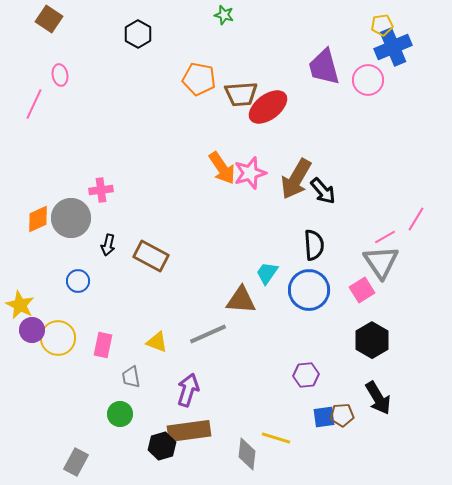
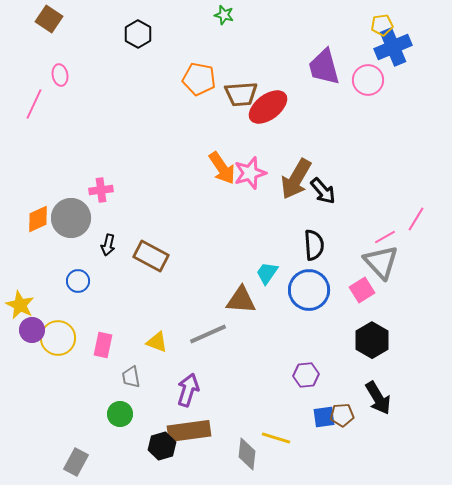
gray triangle at (381, 262): rotated 9 degrees counterclockwise
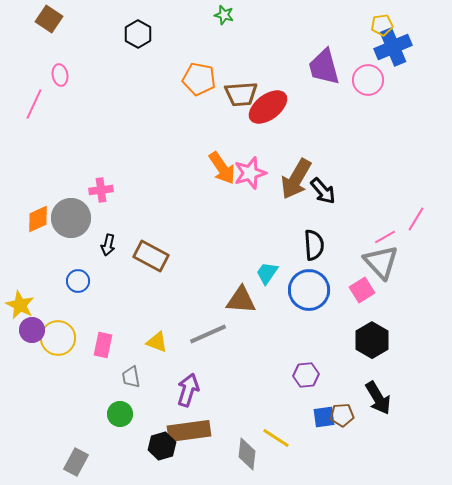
yellow line at (276, 438): rotated 16 degrees clockwise
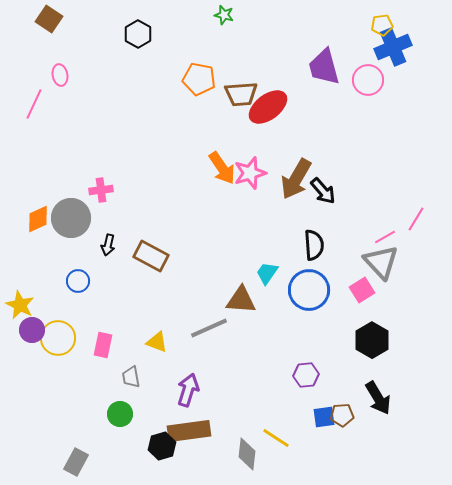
gray line at (208, 334): moved 1 px right, 6 px up
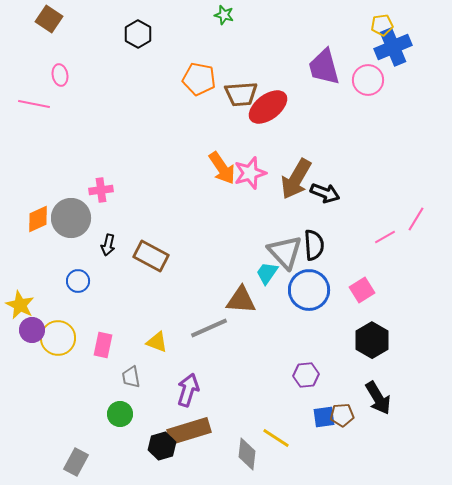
pink line at (34, 104): rotated 76 degrees clockwise
black arrow at (323, 191): moved 2 px right, 2 px down; rotated 28 degrees counterclockwise
gray triangle at (381, 262): moved 96 px left, 10 px up
brown rectangle at (189, 431): rotated 9 degrees counterclockwise
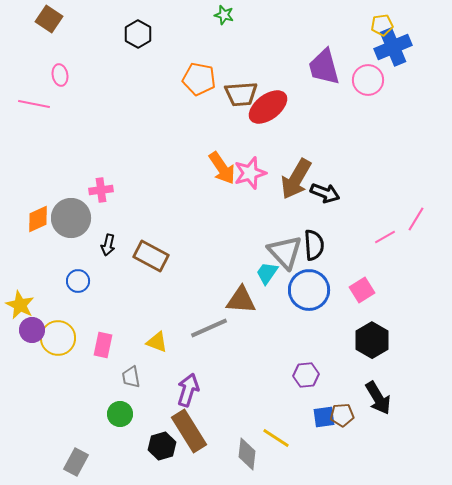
brown rectangle at (189, 431): rotated 75 degrees clockwise
